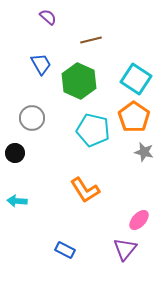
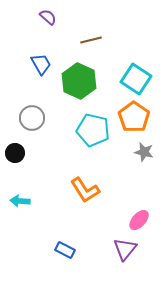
cyan arrow: moved 3 px right
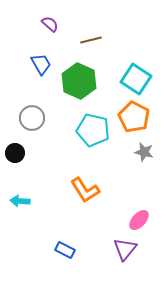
purple semicircle: moved 2 px right, 7 px down
orange pentagon: rotated 8 degrees counterclockwise
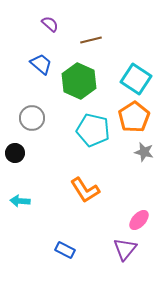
blue trapezoid: rotated 20 degrees counterclockwise
orange pentagon: rotated 12 degrees clockwise
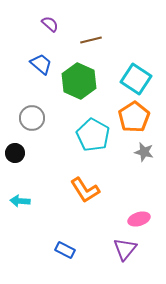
cyan pentagon: moved 5 px down; rotated 16 degrees clockwise
pink ellipse: moved 1 px up; rotated 30 degrees clockwise
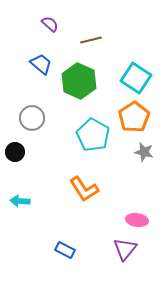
cyan square: moved 1 px up
black circle: moved 1 px up
orange L-shape: moved 1 px left, 1 px up
pink ellipse: moved 2 px left, 1 px down; rotated 25 degrees clockwise
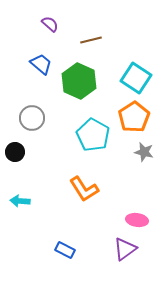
purple triangle: rotated 15 degrees clockwise
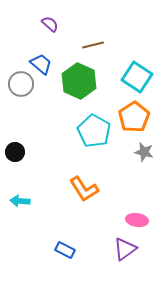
brown line: moved 2 px right, 5 px down
cyan square: moved 1 px right, 1 px up
gray circle: moved 11 px left, 34 px up
cyan pentagon: moved 1 px right, 4 px up
